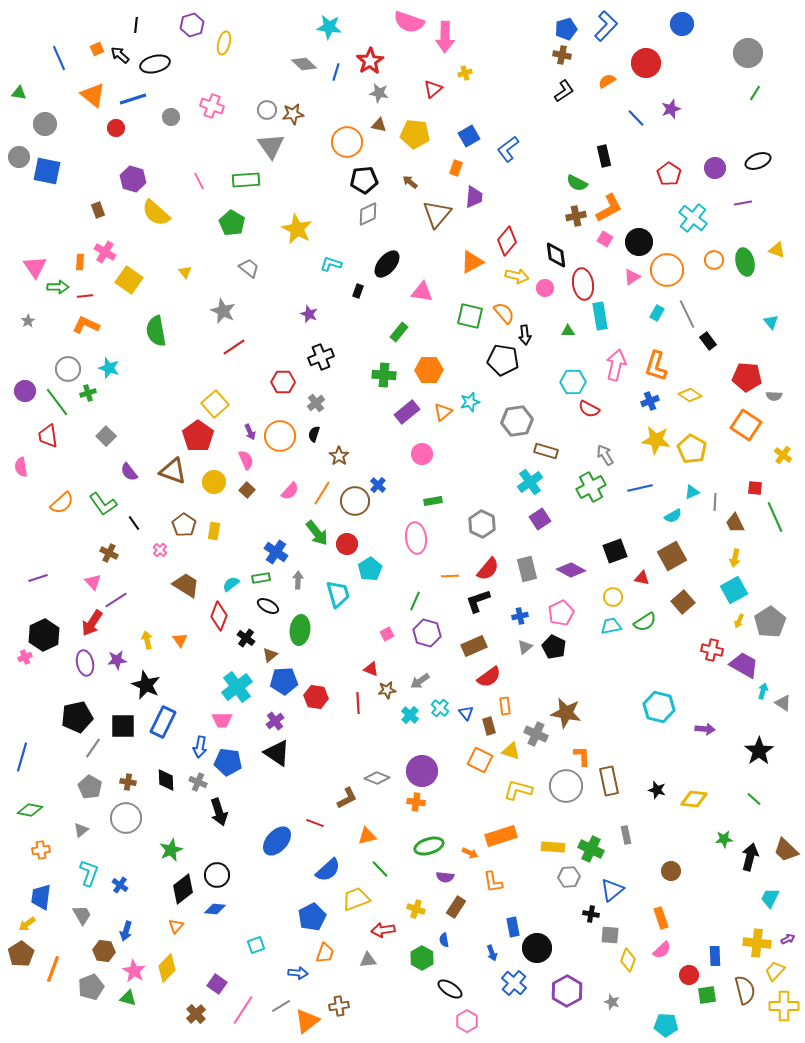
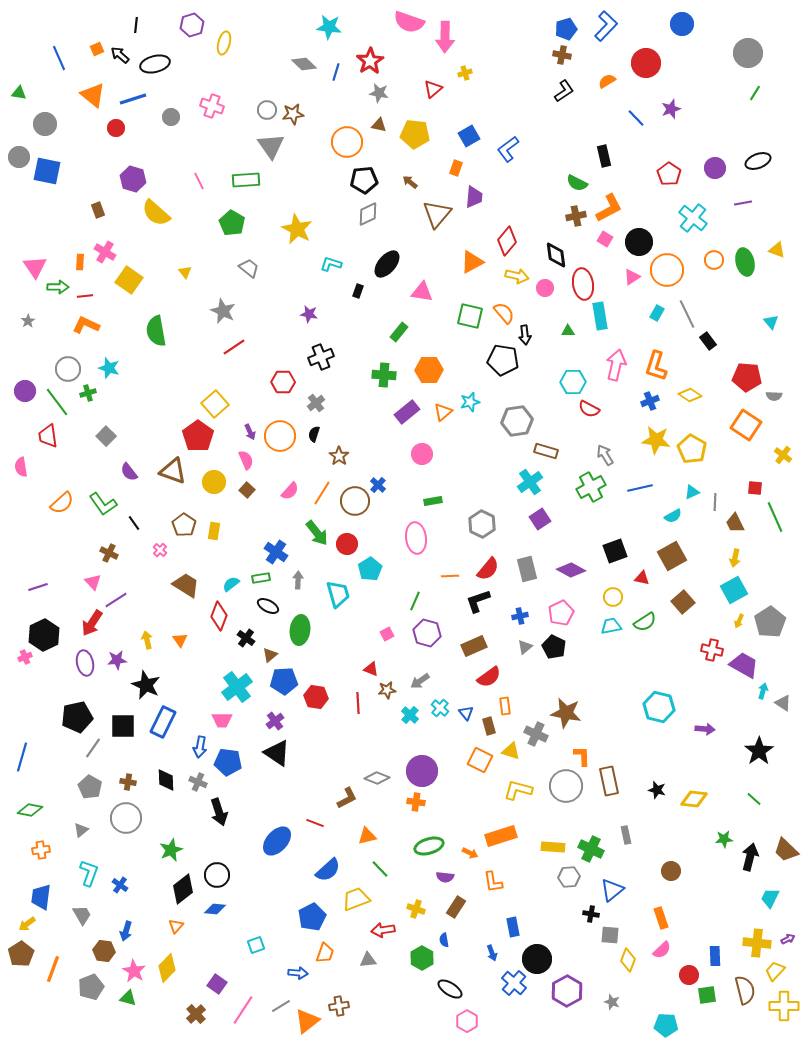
purple star at (309, 314): rotated 12 degrees counterclockwise
purple line at (38, 578): moved 9 px down
black circle at (537, 948): moved 11 px down
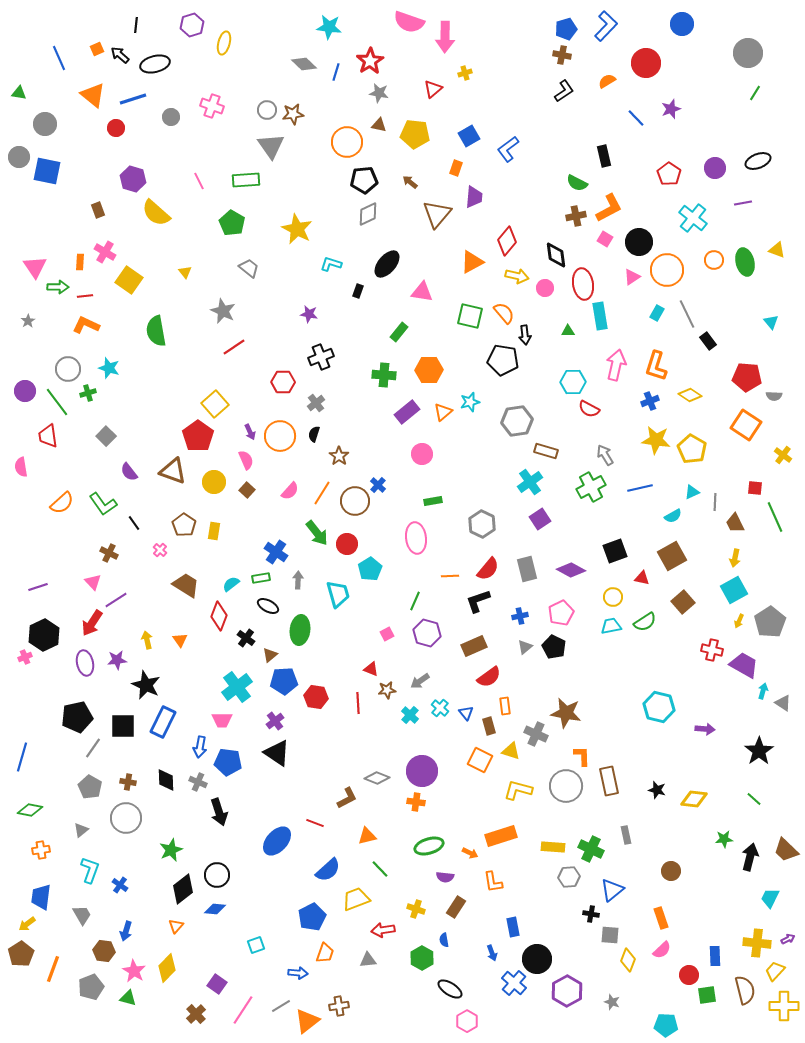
cyan L-shape at (89, 873): moved 1 px right, 3 px up
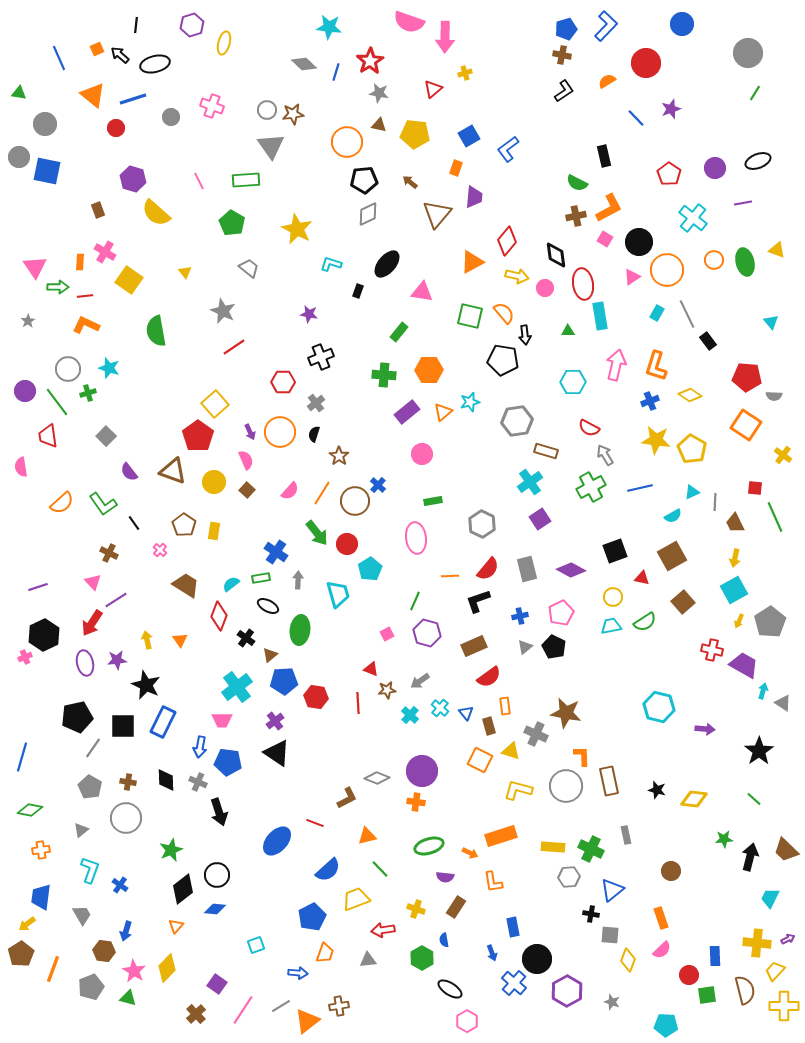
red semicircle at (589, 409): moved 19 px down
orange circle at (280, 436): moved 4 px up
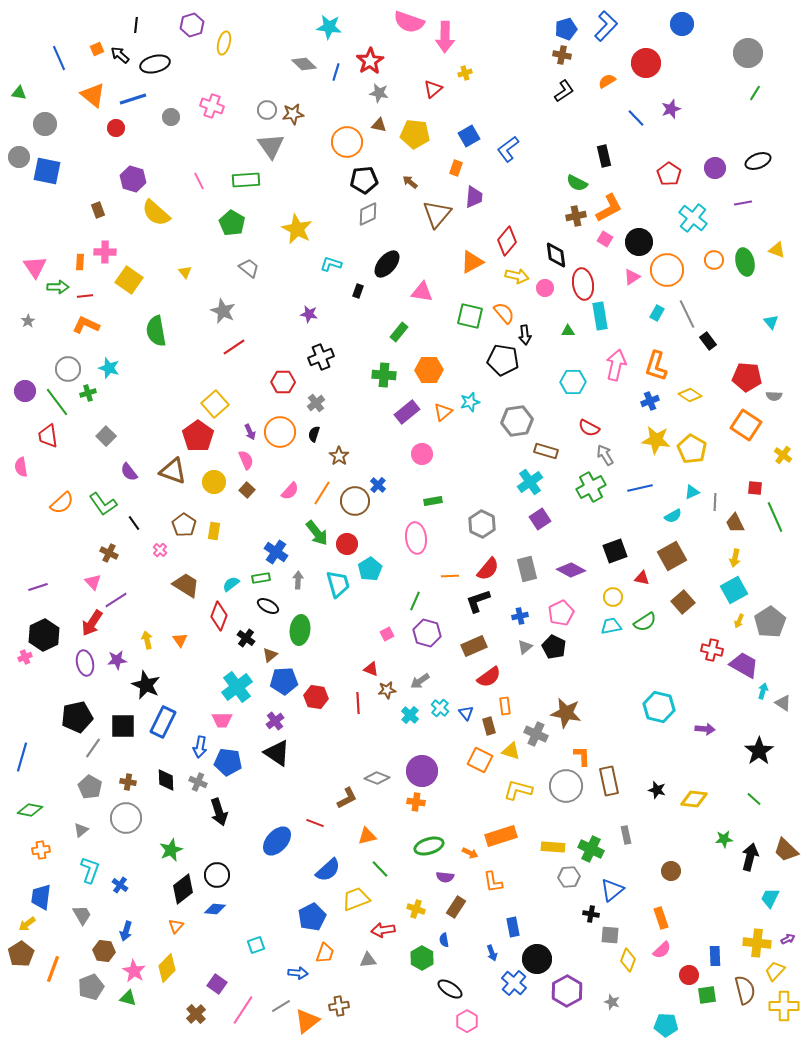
pink cross at (105, 252): rotated 30 degrees counterclockwise
cyan trapezoid at (338, 594): moved 10 px up
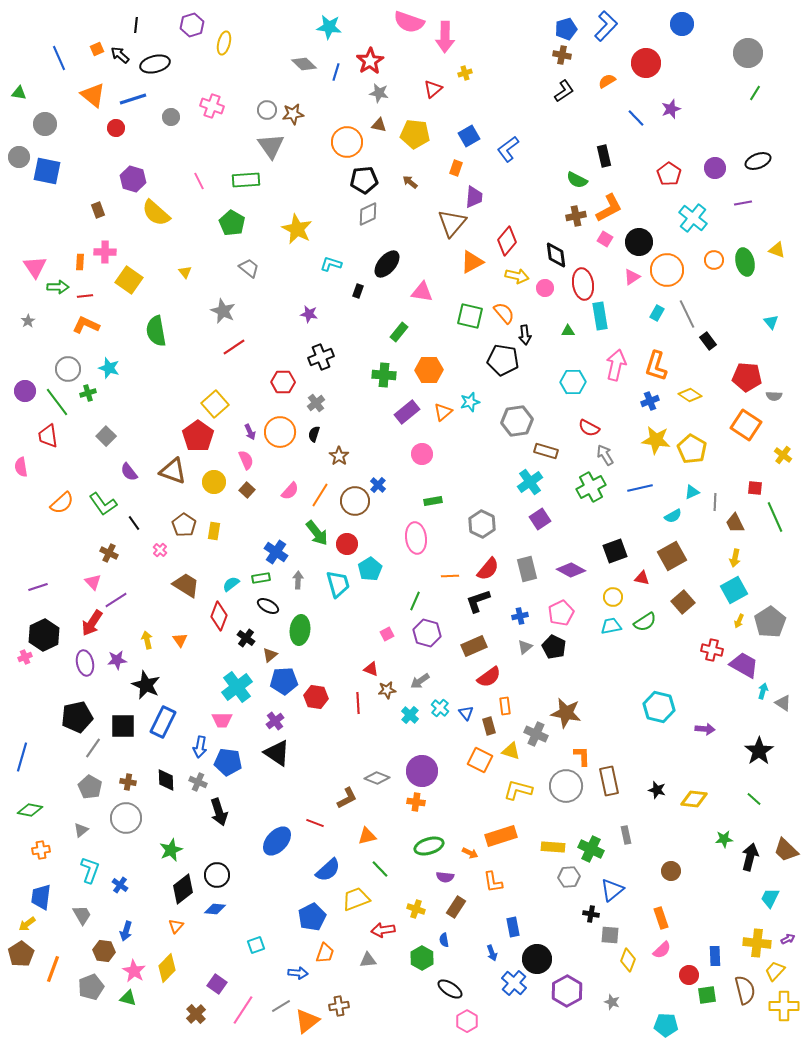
green semicircle at (577, 183): moved 3 px up
brown triangle at (437, 214): moved 15 px right, 9 px down
orange line at (322, 493): moved 2 px left, 2 px down
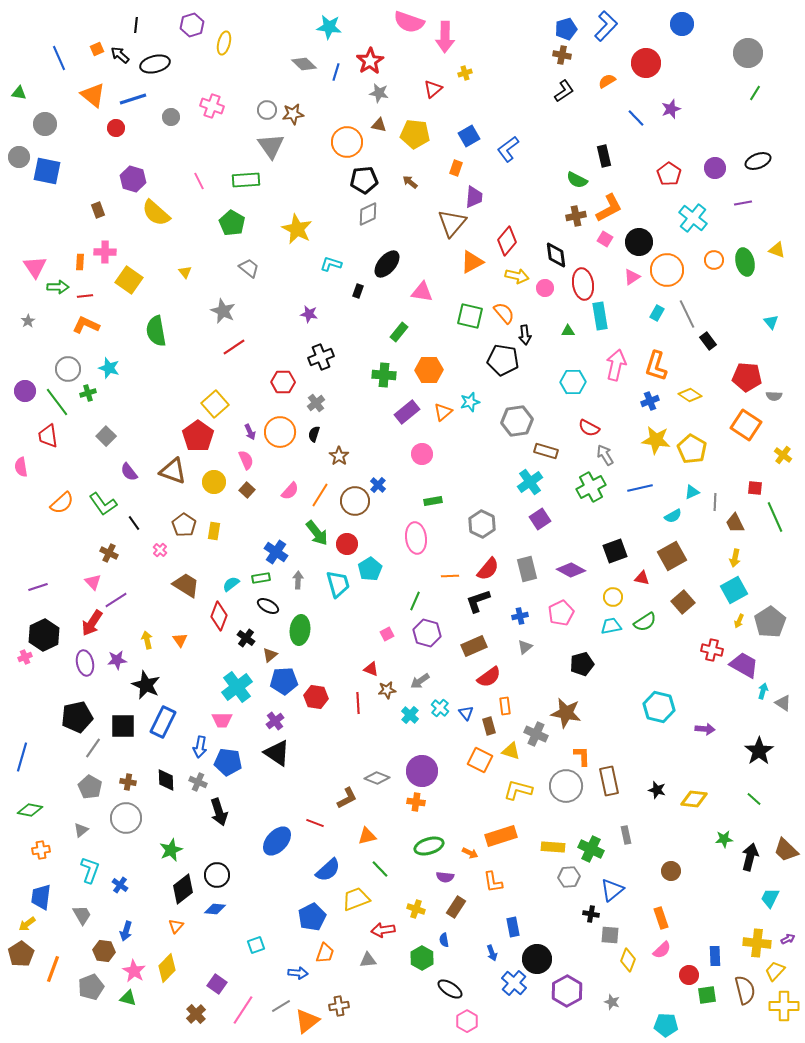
black pentagon at (554, 647): moved 28 px right, 17 px down; rotated 30 degrees clockwise
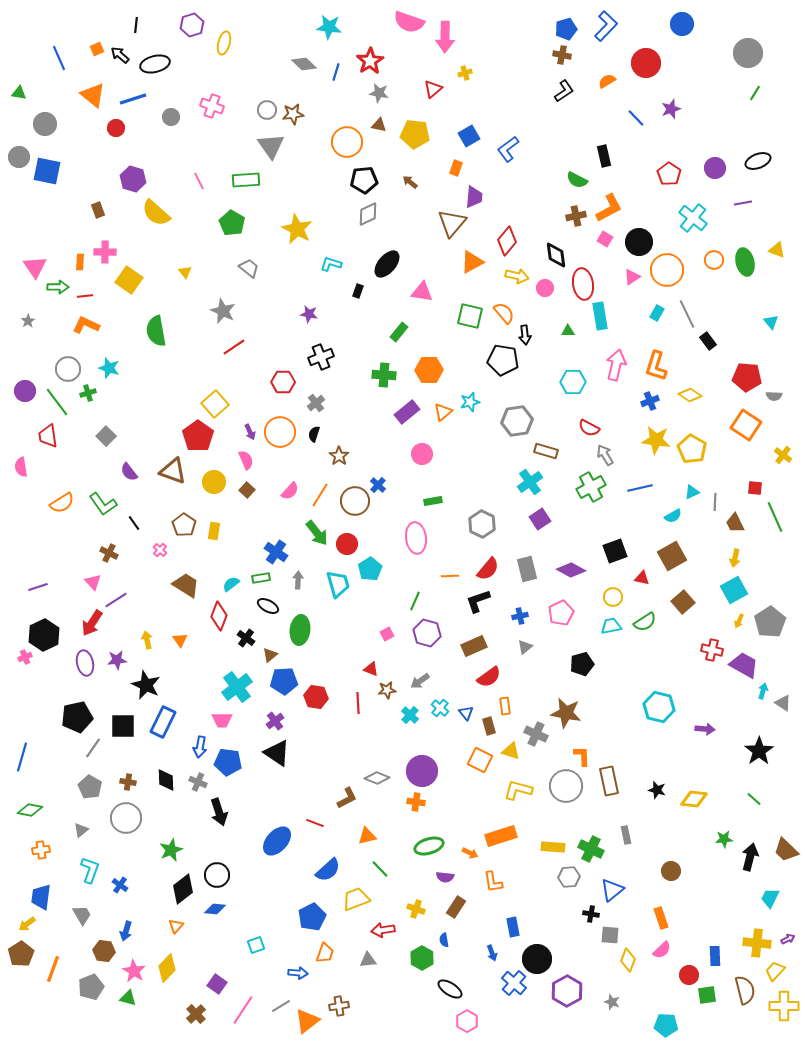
orange semicircle at (62, 503): rotated 10 degrees clockwise
